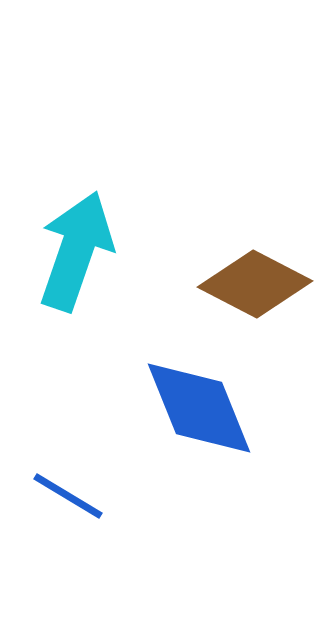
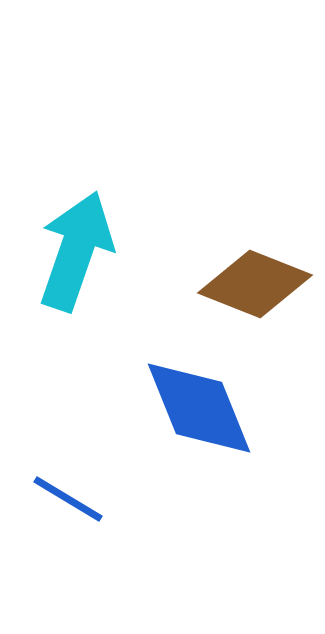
brown diamond: rotated 6 degrees counterclockwise
blue line: moved 3 px down
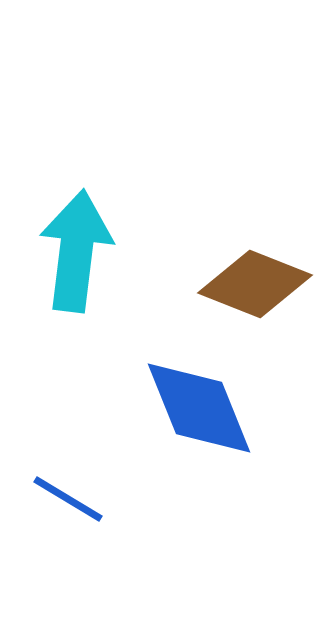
cyan arrow: rotated 12 degrees counterclockwise
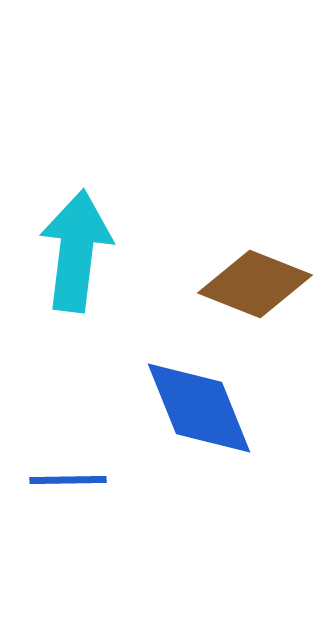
blue line: moved 19 px up; rotated 32 degrees counterclockwise
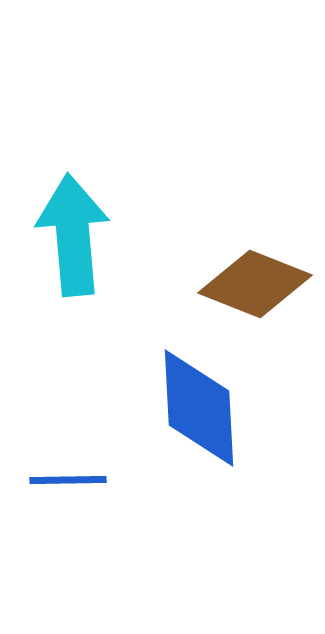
cyan arrow: moved 3 px left, 16 px up; rotated 12 degrees counterclockwise
blue diamond: rotated 19 degrees clockwise
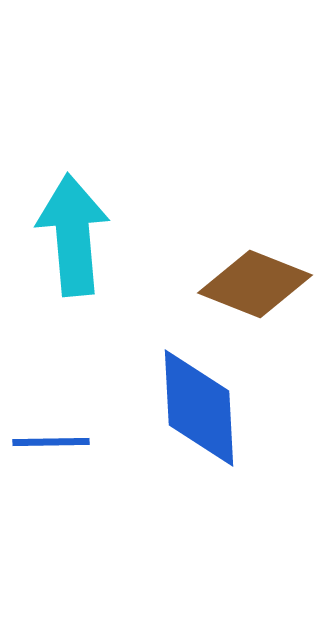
blue line: moved 17 px left, 38 px up
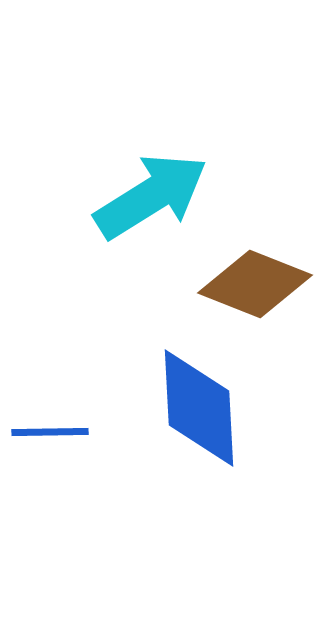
cyan arrow: moved 78 px right, 39 px up; rotated 63 degrees clockwise
blue line: moved 1 px left, 10 px up
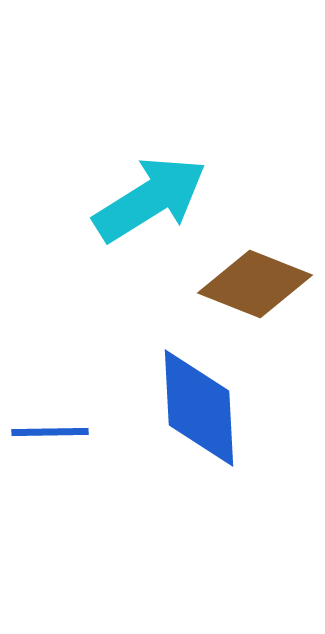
cyan arrow: moved 1 px left, 3 px down
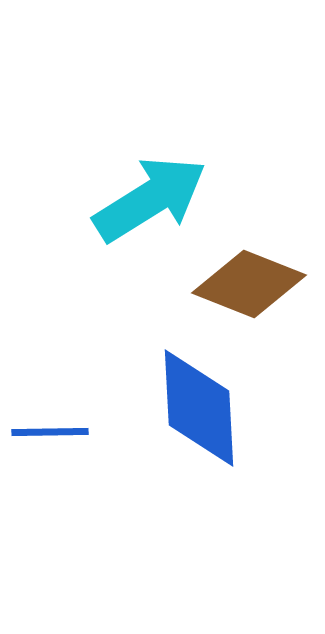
brown diamond: moved 6 px left
